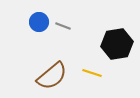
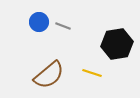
brown semicircle: moved 3 px left, 1 px up
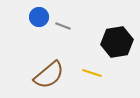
blue circle: moved 5 px up
black hexagon: moved 2 px up
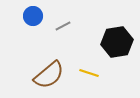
blue circle: moved 6 px left, 1 px up
gray line: rotated 49 degrees counterclockwise
yellow line: moved 3 px left
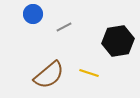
blue circle: moved 2 px up
gray line: moved 1 px right, 1 px down
black hexagon: moved 1 px right, 1 px up
